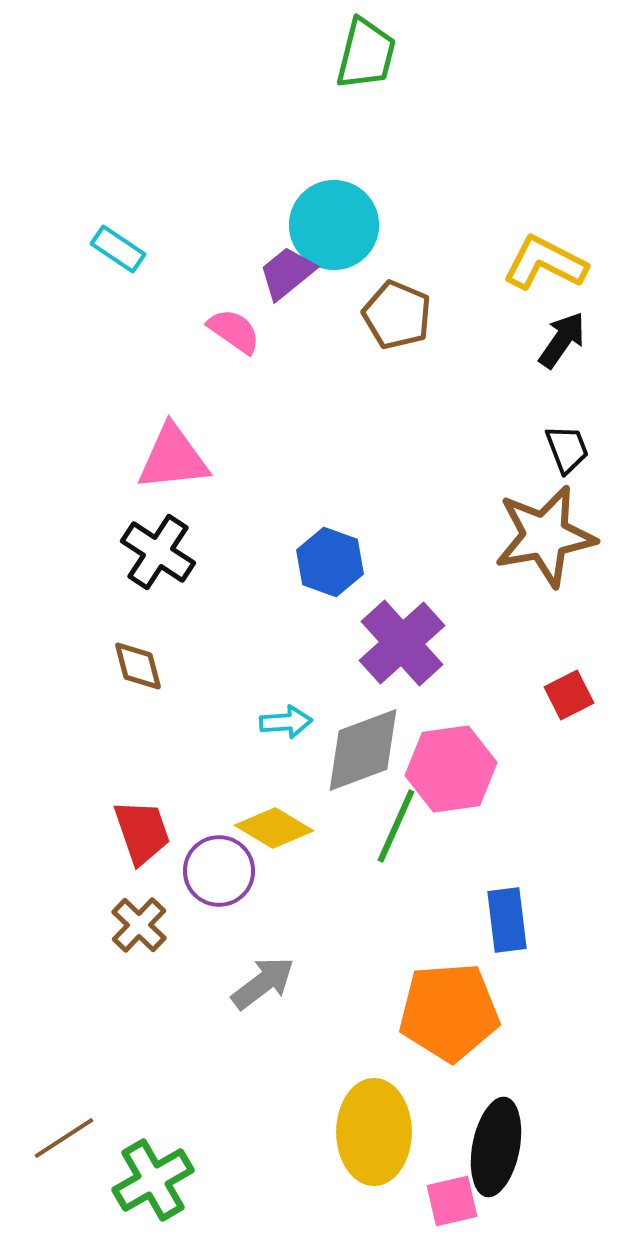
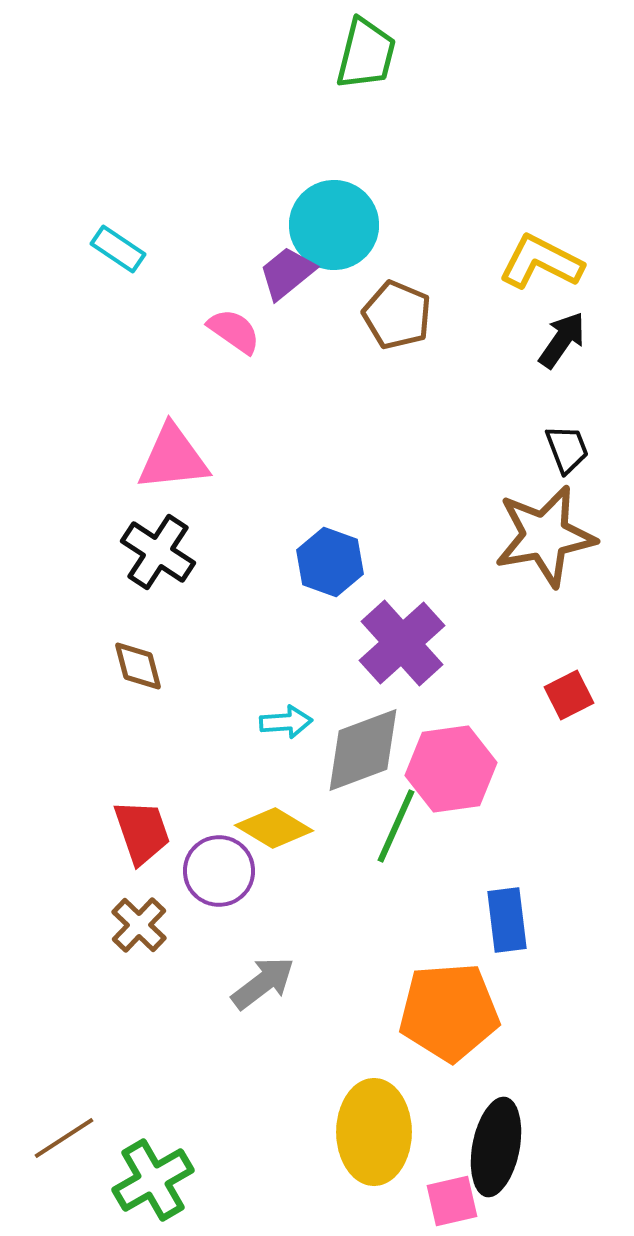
yellow L-shape: moved 4 px left, 1 px up
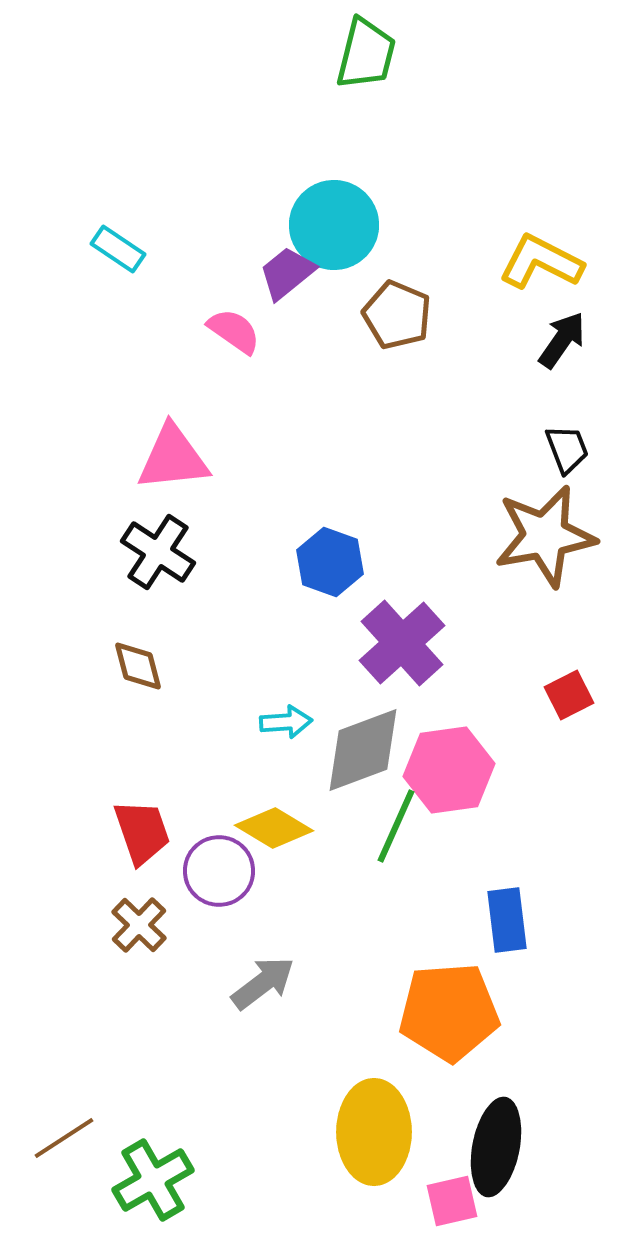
pink hexagon: moved 2 px left, 1 px down
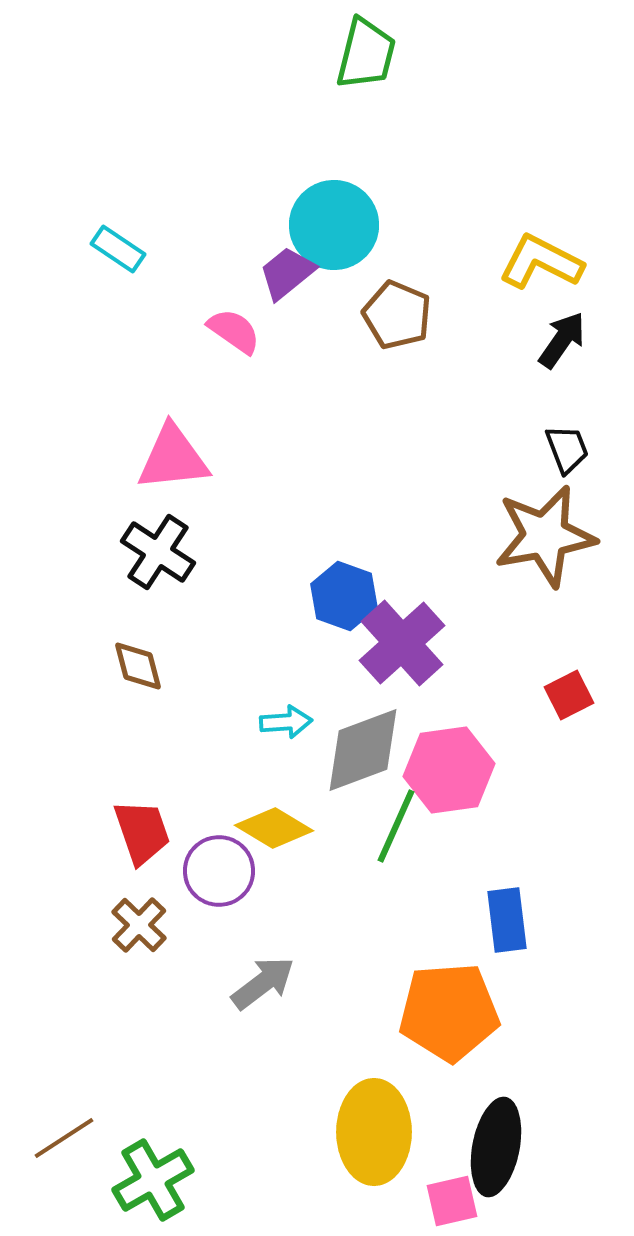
blue hexagon: moved 14 px right, 34 px down
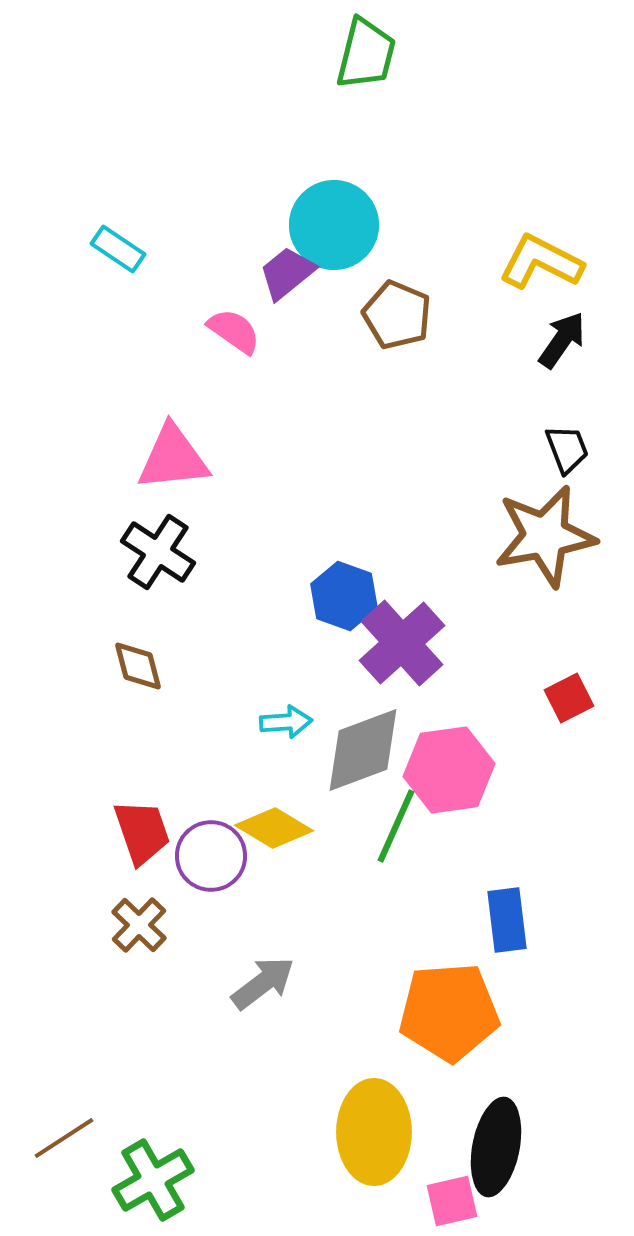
red square: moved 3 px down
purple circle: moved 8 px left, 15 px up
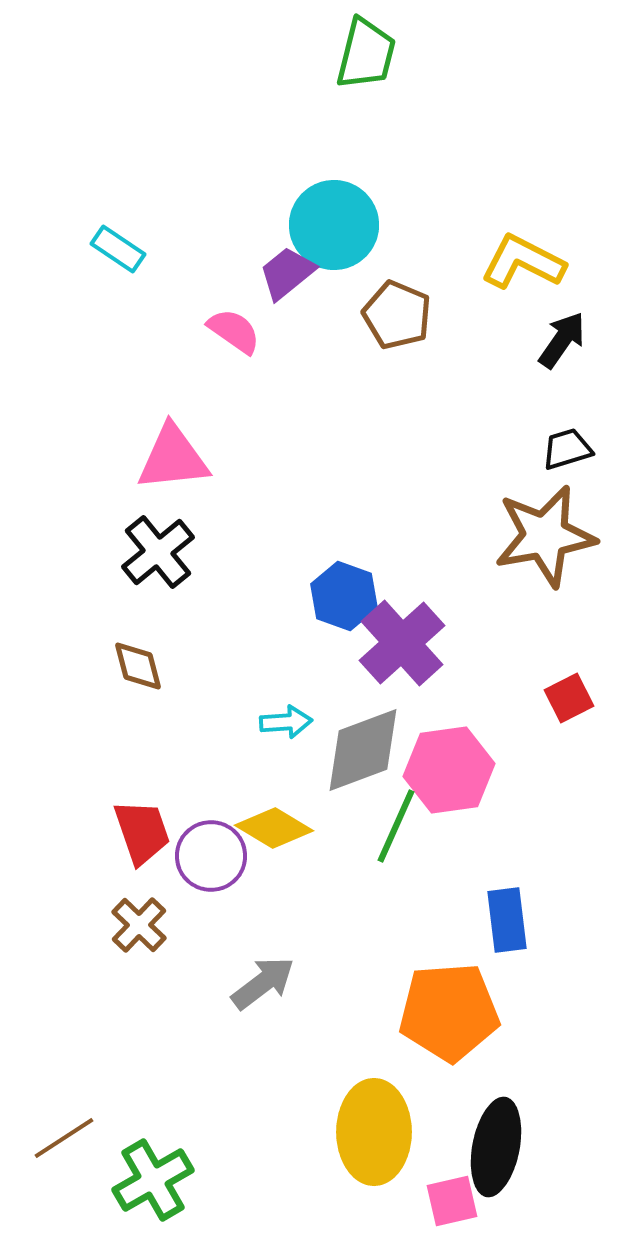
yellow L-shape: moved 18 px left
black trapezoid: rotated 86 degrees counterclockwise
black cross: rotated 18 degrees clockwise
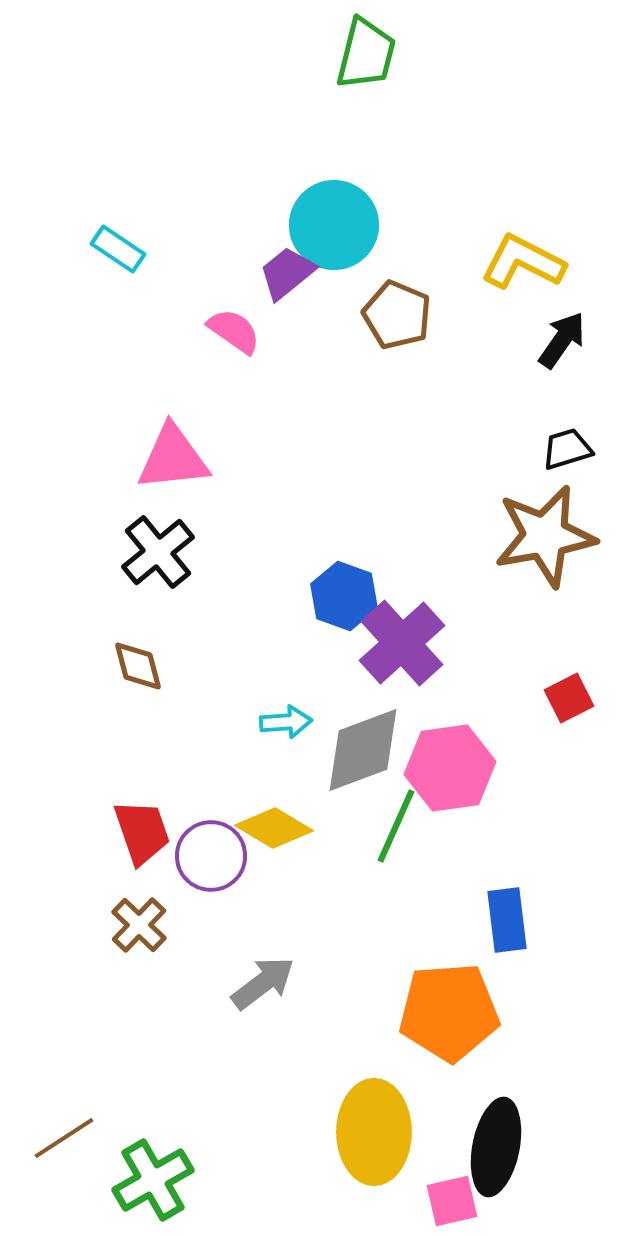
pink hexagon: moved 1 px right, 2 px up
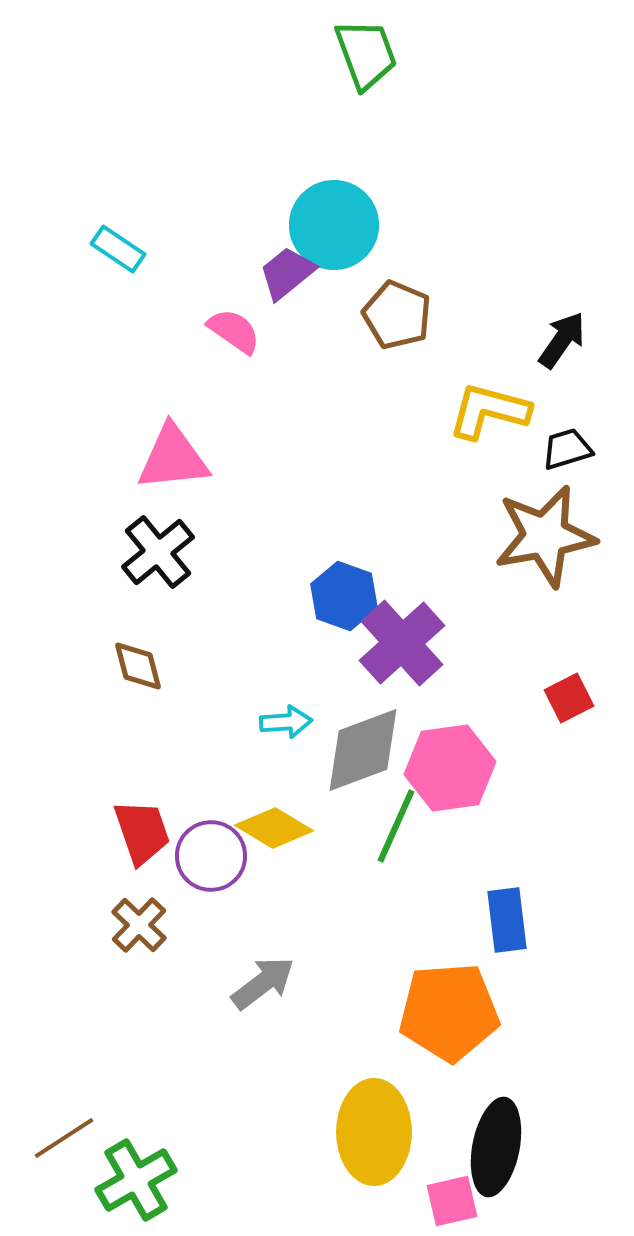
green trapezoid: rotated 34 degrees counterclockwise
yellow L-shape: moved 34 px left, 149 px down; rotated 12 degrees counterclockwise
green cross: moved 17 px left
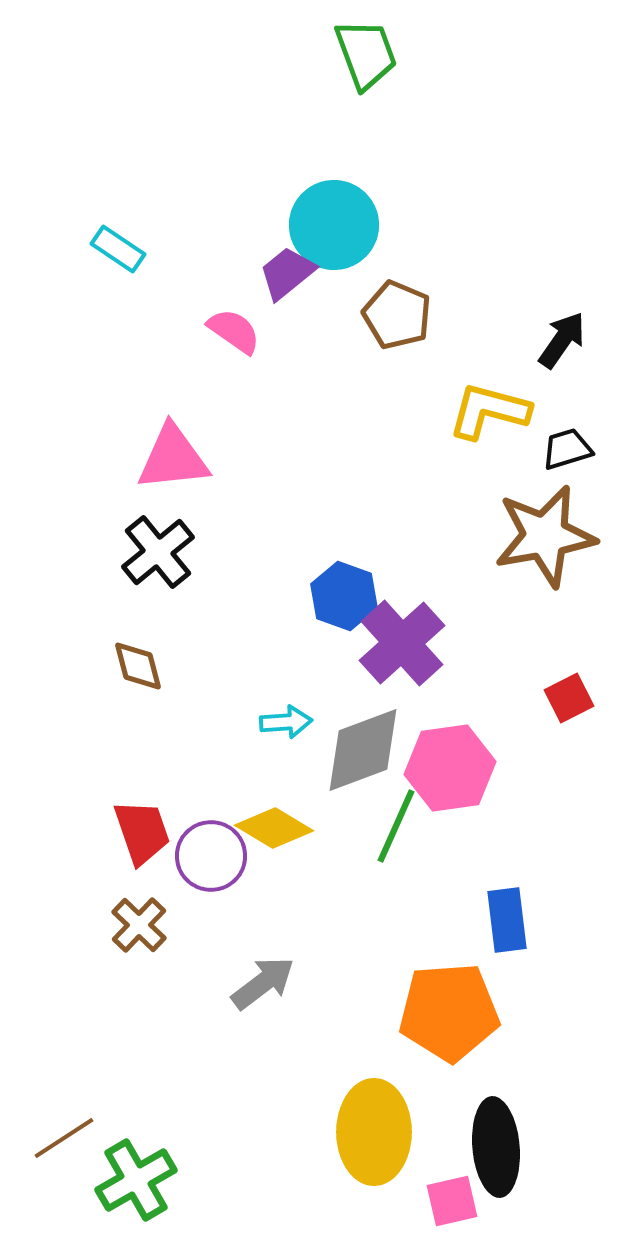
black ellipse: rotated 16 degrees counterclockwise
